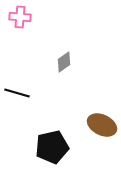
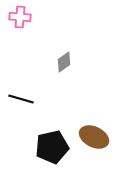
black line: moved 4 px right, 6 px down
brown ellipse: moved 8 px left, 12 px down
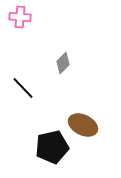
gray diamond: moved 1 px left, 1 px down; rotated 10 degrees counterclockwise
black line: moved 2 px right, 11 px up; rotated 30 degrees clockwise
brown ellipse: moved 11 px left, 12 px up
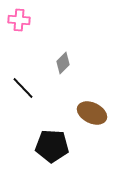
pink cross: moved 1 px left, 3 px down
brown ellipse: moved 9 px right, 12 px up
black pentagon: moved 1 px up; rotated 16 degrees clockwise
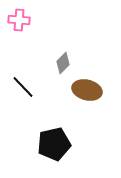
black line: moved 1 px up
brown ellipse: moved 5 px left, 23 px up; rotated 12 degrees counterclockwise
black pentagon: moved 2 px right, 2 px up; rotated 16 degrees counterclockwise
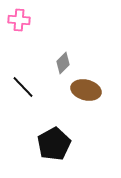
brown ellipse: moved 1 px left
black pentagon: rotated 16 degrees counterclockwise
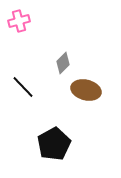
pink cross: moved 1 px down; rotated 20 degrees counterclockwise
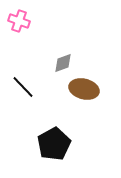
pink cross: rotated 35 degrees clockwise
gray diamond: rotated 25 degrees clockwise
brown ellipse: moved 2 px left, 1 px up
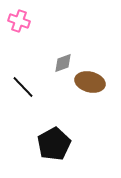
brown ellipse: moved 6 px right, 7 px up
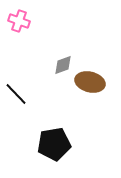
gray diamond: moved 2 px down
black line: moved 7 px left, 7 px down
black pentagon: rotated 20 degrees clockwise
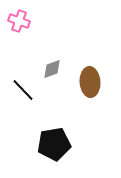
gray diamond: moved 11 px left, 4 px down
brown ellipse: rotated 72 degrees clockwise
black line: moved 7 px right, 4 px up
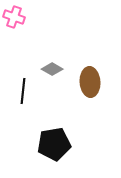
pink cross: moved 5 px left, 4 px up
gray diamond: rotated 50 degrees clockwise
black line: moved 1 px down; rotated 50 degrees clockwise
